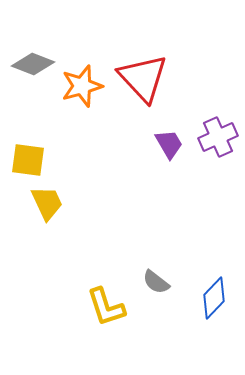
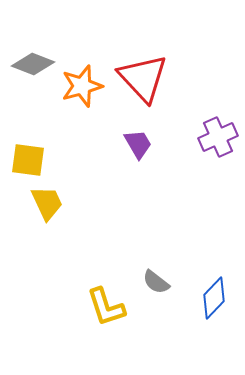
purple trapezoid: moved 31 px left
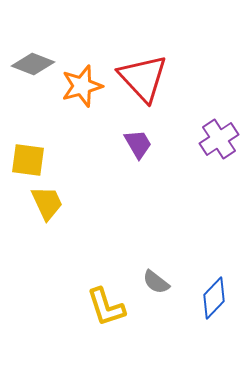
purple cross: moved 1 px right, 2 px down; rotated 9 degrees counterclockwise
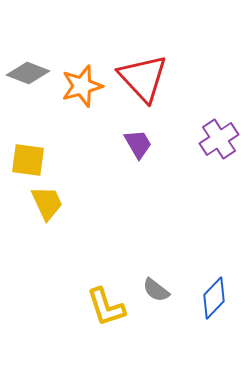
gray diamond: moved 5 px left, 9 px down
gray semicircle: moved 8 px down
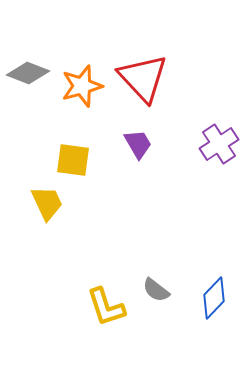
purple cross: moved 5 px down
yellow square: moved 45 px right
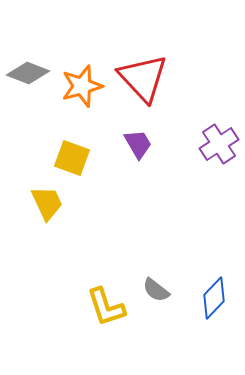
yellow square: moved 1 px left, 2 px up; rotated 12 degrees clockwise
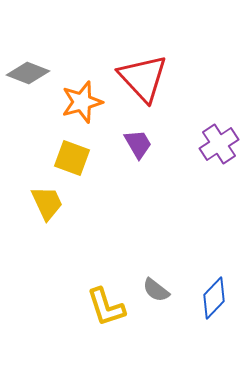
orange star: moved 16 px down
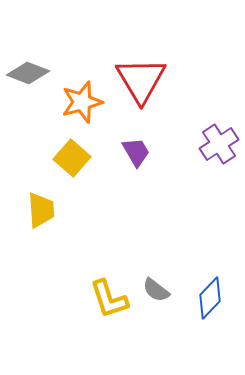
red triangle: moved 2 px left, 2 px down; rotated 12 degrees clockwise
purple trapezoid: moved 2 px left, 8 px down
yellow square: rotated 21 degrees clockwise
yellow trapezoid: moved 6 px left, 7 px down; rotated 21 degrees clockwise
blue diamond: moved 4 px left
yellow L-shape: moved 3 px right, 8 px up
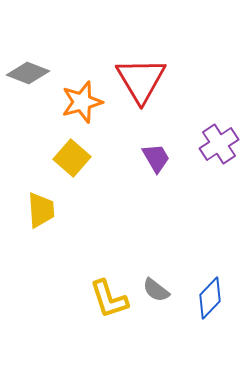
purple trapezoid: moved 20 px right, 6 px down
